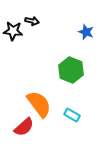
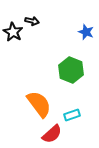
black star: moved 1 px down; rotated 24 degrees clockwise
cyan rectangle: rotated 49 degrees counterclockwise
red semicircle: moved 28 px right, 7 px down
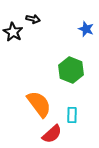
black arrow: moved 1 px right, 2 px up
blue star: moved 3 px up
cyan rectangle: rotated 70 degrees counterclockwise
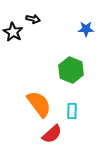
blue star: rotated 21 degrees counterclockwise
cyan rectangle: moved 4 px up
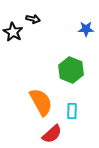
orange semicircle: moved 2 px right, 2 px up; rotated 8 degrees clockwise
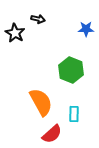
black arrow: moved 5 px right
black star: moved 2 px right, 1 px down
cyan rectangle: moved 2 px right, 3 px down
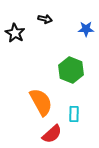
black arrow: moved 7 px right
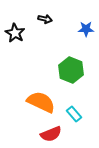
orange semicircle: rotated 36 degrees counterclockwise
cyan rectangle: rotated 42 degrees counterclockwise
red semicircle: moved 1 px left; rotated 20 degrees clockwise
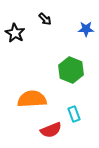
black arrow: rotated 32 degrees clockwise
orange semicircle: moved 9 px left, 3 px up; rotated 28 degrees counterclockwise
cyan rectangle: rotated 21 degrees clockwise
red semicircle: moved 4 px up
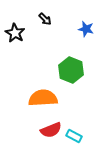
blue star: rotated 14 degrees clockwise
orange semicircle: moved 11 px right, 1 px up
cyan rectangle: moved 22 px down; rotated 42 degrees counterclockwise
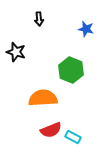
black arrow: moved 6 px left; rotated 40 degrees clockwise
black star: moved 1 px right, 19 px down; rotated 12 degrees counterclockwise
cyan rectangle: moved 1 px left, 1 px down
